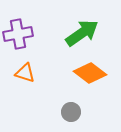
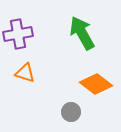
green arrow: rotated 84 degrees counterclockwise
orange diamond: moved 6 px right, 11 px down
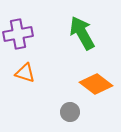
gray circle: moved 1 px left
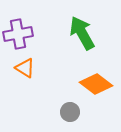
orange triangle: moved 5 px up; rotated 15 degrees clockwise
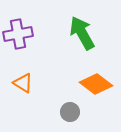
orange triangle: moved 2 px left, 15 px down
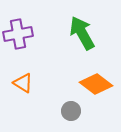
gray circle: moved 1 px right, 1 px up
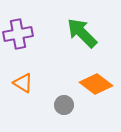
green arrow: rotated 16 degrees counterclockwise
gray circle: moved 7 px left, 6 px up
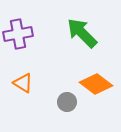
gray circle: moved 3 px right, 3 px up
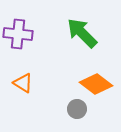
purple cross: rotated 16 degrees clockwise
gray circle: moved 10 px right, 7 px down
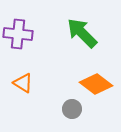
gray circle: moved 5 px left
